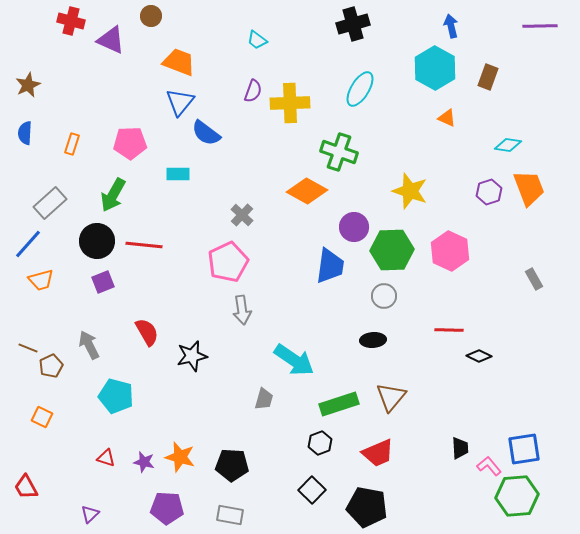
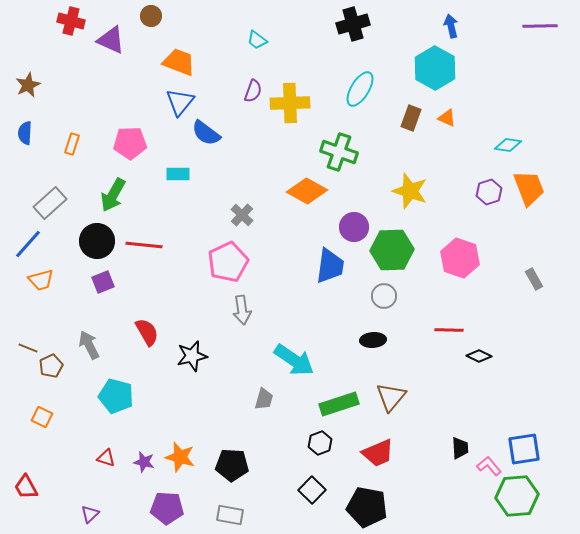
brown rectangle at (488, 77): moved 77 px left, 41 px down
pink hexagon at (450, 251): moved 10 px right, 7 px down; rotated 6 degrees counterclockwise
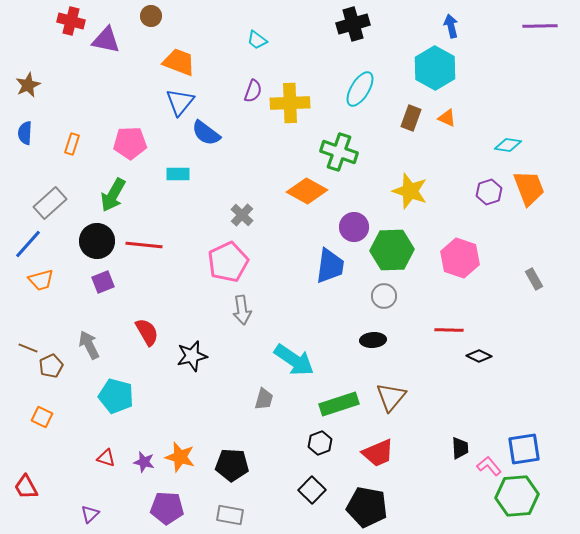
purple triangle at (111, 40): moved 5 px left; rotated 12 degrees counterclockwise
